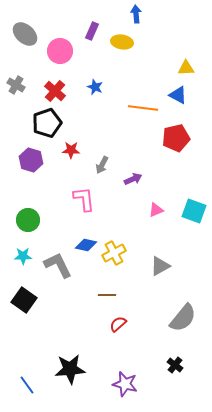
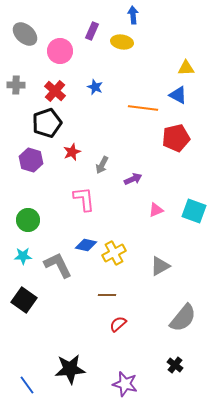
blue arrow: moved 3 px left, 1 px down
gray cross: rotated 30 degrees counterclockwise
red star: moved 1 px right, 2 px down; rotated 24 degrees counterclockwise
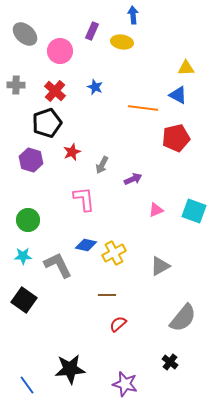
black cross: moved 5 px left, 3 px up
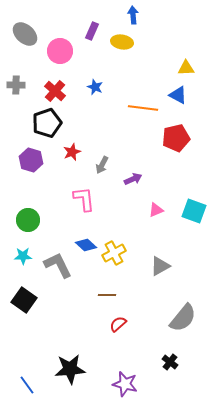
blue diamond: rotated 30 degrees clockwise
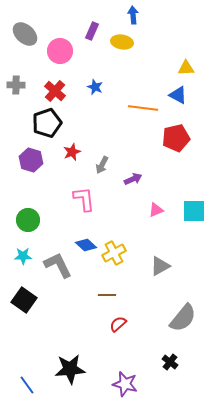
cyan square: rotated 20 degrees counterclockwise
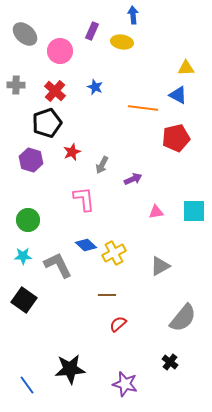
pink triangle: moved 2 px down; rotated 14 degrees clockwise
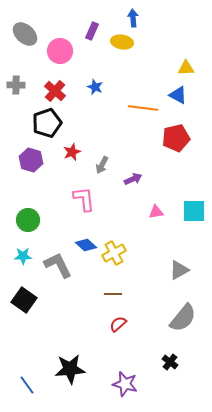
blue arrow: moved 3 px down
gray triangle: moved 19 px right, 4 px down
brown line: moved 6 px right, 1 px up
